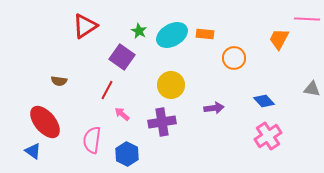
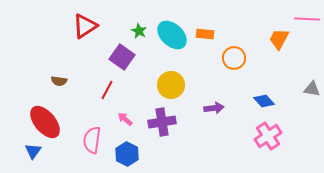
cyan ellipse: rotated 72 degrees clockwise
pink arrow: moved 3 px right, 5 px down
blue triangle: rotated 30 degrees clockwise
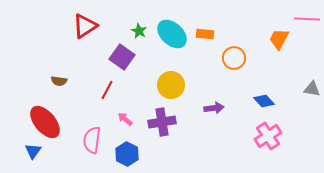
cyan ellipse: moved 1 px up
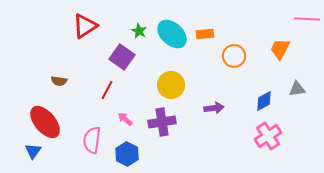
orange rectangle: rotated 12 degrees counterclockwise
orange trapezoid: moved 1 px right, 10 px down
orange circle: moved 2 px up
gray triangle: moved 15 px left; rotated 18 degrees counterclockwise
blue diamond: rotated 75 degrees counterclockwise
